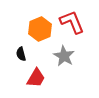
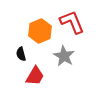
orange hexagon: moved 2 px down
red trapezoid: moved 1 px left, 2 px up
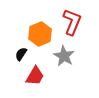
red L-shape: rotated 44 degrees clockwise
orange hexagon: moved 3 px down
black semicircle: rotated 48 degrees clockwise
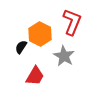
orange hexagon: rotated 10 degrees counterclockwise
black semicircle: moved 7 px up
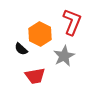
black semicircle: moved 2 px down; rotated 80 degrees counterclockwise
gray star: rotated 15 degrees clockwise
red trapezoid: rotated 50 degrees clockwise
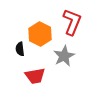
black semicircle: moved 1 px left; rotated 40 degrees clockwise
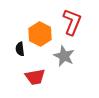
gray star: rotated 20 degrees counterclockwise
red trapezoid: moved 1 px down
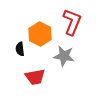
gray star: rotated 15 degrees counterclockwise
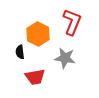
orange hexagon: moved 2 px left
black semicircle: moved 3 px down
gray star: moved 1 px right, 2 px down
